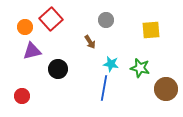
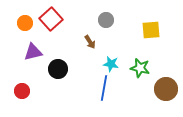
orange circle: moved 4 px up
purple triangle: moved 1 px right, 1 px down
red circle: moved 5 px up
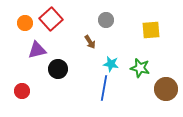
purple triangle: moved 4 px right, 2 px up
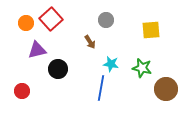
orange circle: moved 1 px right
green star: moved 2 px right
blue line: moved 3 px left
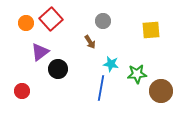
gray circle: moved 3 px left, 1 px down
purple triangle: moved 3 px right, 2 px down; rotated 24 degrees counterclockwise
green star: moved 5 px left, 6 px down; rotated 18 degrees counterclockwise
brown circle: moved 5 px left, 2 px down
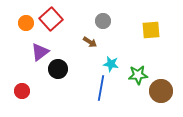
brown arrow: rotated 24 degrees counterclockwise
green star: moved 1 px right, 1 px down
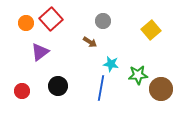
yellow square: rotated 36 degrees counterclockwise
black circle: moved 17 px down
brown circle: moved 2 px up
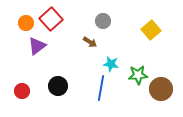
purple triangle: moved 3 px left, 6 px up
